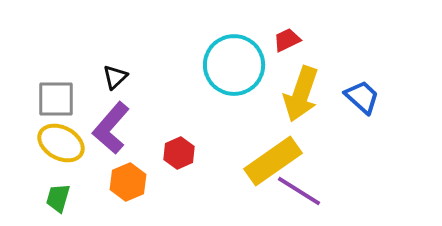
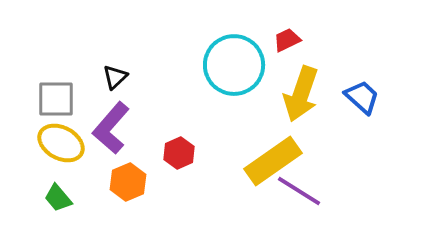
green trapezoid: rotated 56 degrees counterclockwise
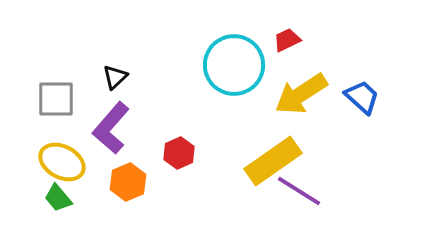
yellow arrow: rotated 38 degrees clockwise
yellow ellipse: moved 1 px right, 19 px down
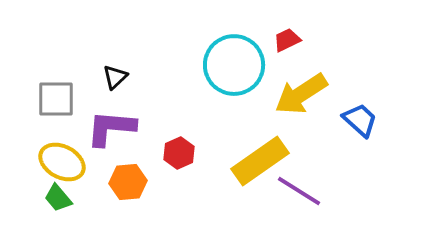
blue trapezoid: moved 2 px left, 23 px down
purple L-shape: rotated 54 degrees clockwise
yellow rectangle: moved 13 px left
orange hexagon: rotated 18 degrees clockwise
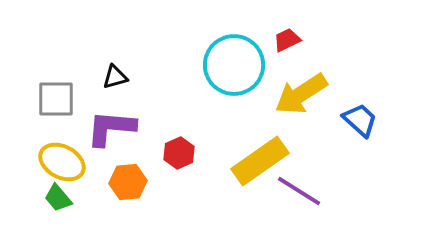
black triangle: rotated 28 degrees clockwise
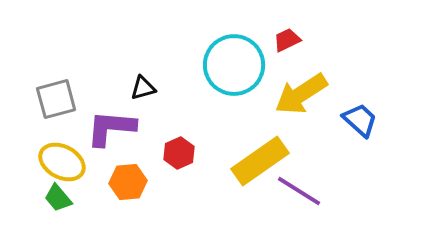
black triangle: moved 28 px right, 11 px down
gray square: rotated 15 degrees counterclockwise
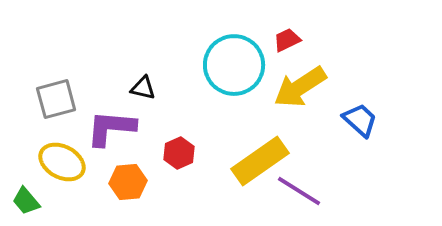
black triangle: rotated 28 degrees clockwise
yellow arrow: moved 1 px left, 7 px up
green trapezoid: moved 32 px left, 3 px down
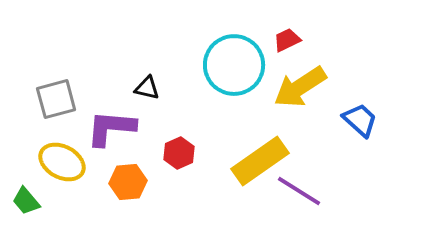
black triangle: moved 4 px right
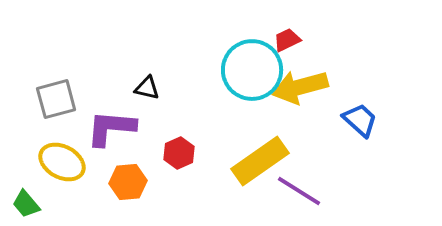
cyan circle: moved 18 px right, 5 px down
yellow arrow: rotated 18 degrees clockwise
green trapezoid: moved 3 px down
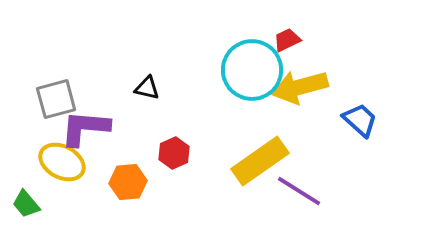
purple L-shape: moved 26 px left
red hexagon: moved 5 px left
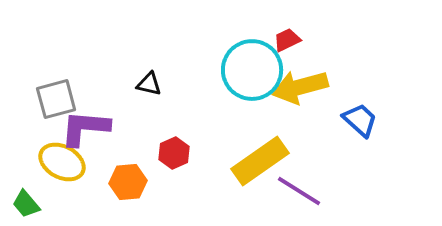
black triangle: moved 2 px right, 4 px up
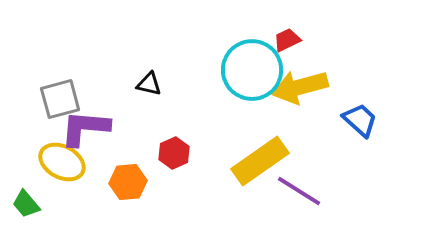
gray square: moved 4 px right
